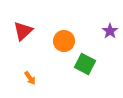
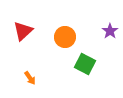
orange circle: moved 1 px right, 4 px up
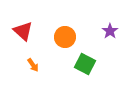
red triangle: rotated 35 degrees counterclockwise
orange arrow: moved 3 px right, 13 px up
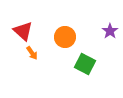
orange arrow: moved 1 px left, 12 px up
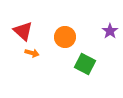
orange arrow: rotated 40 degrees counterclockwise
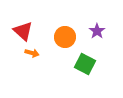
purple star: moved 13 px left
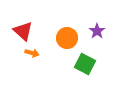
orange circle: moved 2 px right, 1 px down
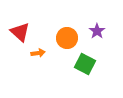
red triangle: moved 3 px left, 1 px down
orange arrow: moved 6 px right; rotated 24 degrees counterclockwise
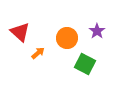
orange arrow: rotated 32 degrees counterclockwise
